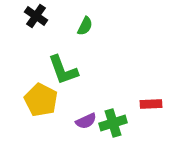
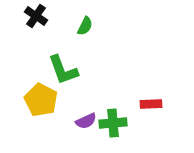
green cross: rotated 12 degrees clockwise
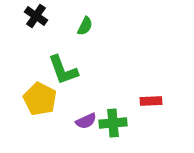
yellow pentagon: moved 1 px left, 1 px up
red rectangle: moved 3 px up
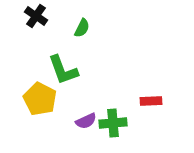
green semicircle: moved 3 px left, 2 px down
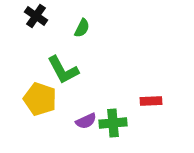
green L-shape: rotated 8 degrees counterclockwise
yellow pentagon: rotated 8 degrees counterclockwise
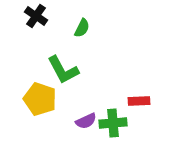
red rectangle: moved 12 px left
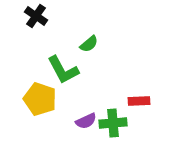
green semicircle: moved 7 px right, 16 px down; rotated 24 degrees clockwise
